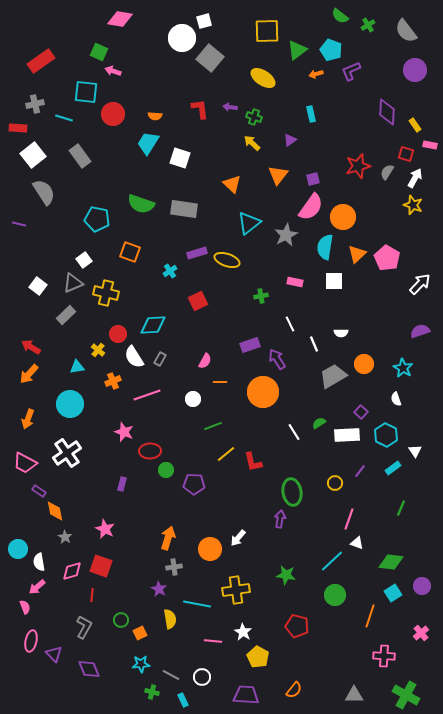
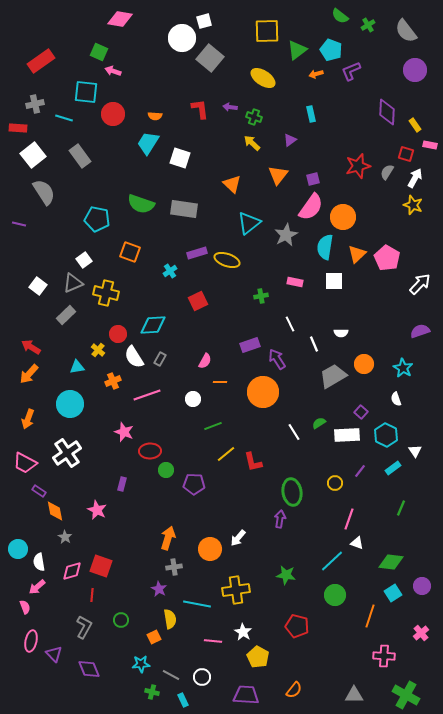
pink star at (105, 529): moved 8 px left, 19 px up
orange square at (140, 633): moved 14 px right, 4 px down
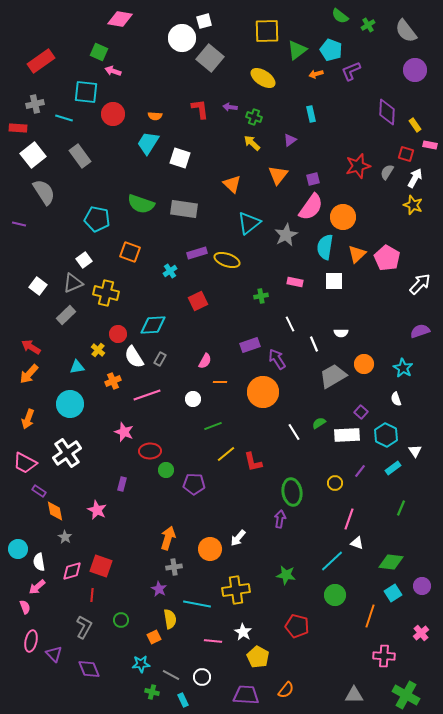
orange semicircle at (294, 690): moved 8 px left
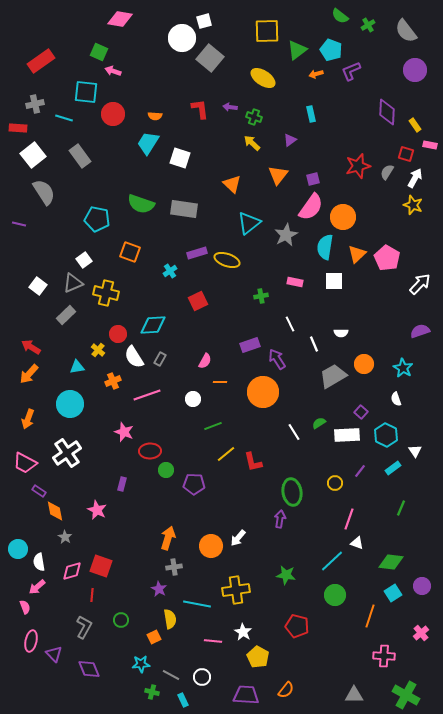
orange circle at (210, 549): moved 1 px right, 3 px up
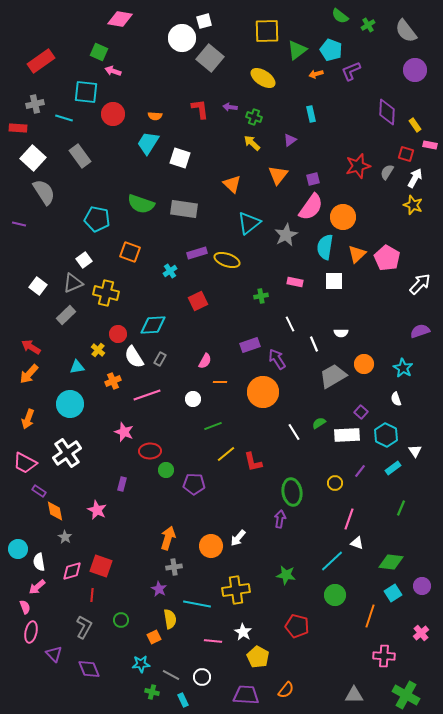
white square at (33, 155): moved 3 px down; rotated 10 degrees counterclockwise
pink ellipse at (31, 641): moved 9 px up
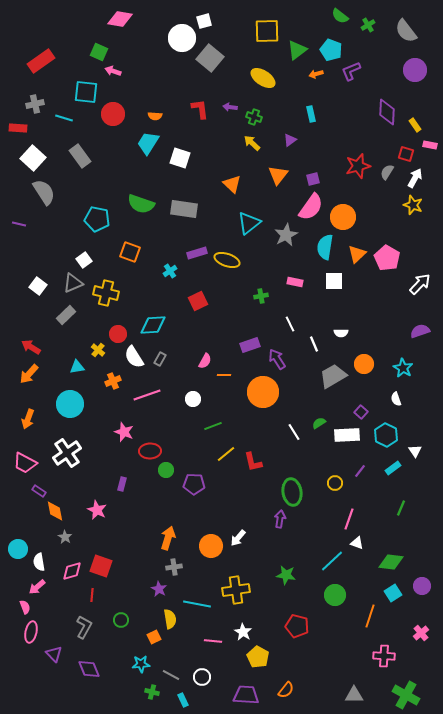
orange line at (220, 382): moved 4 px right, 7 px up
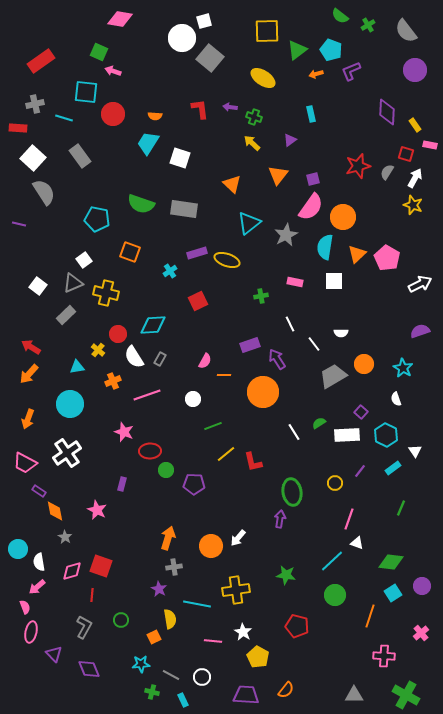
white arrow at (420, 284): rotated 20 degrees clockwise
white line at (314, 344): rotated 14 degrees counterclockwise
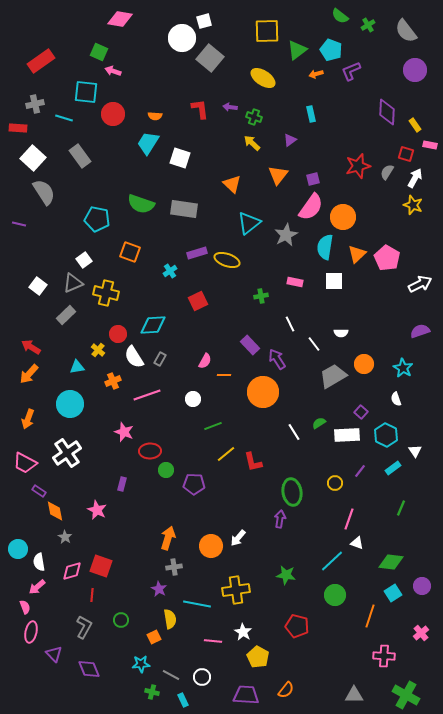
purple rectangle at (250, 345): rotated 66 degrees clockwise
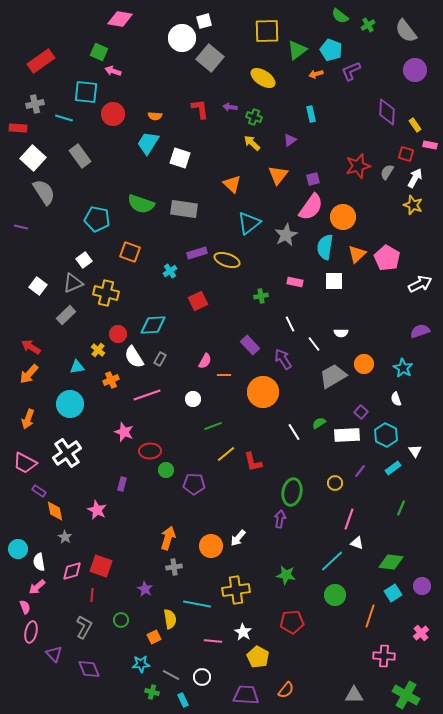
purple line at (19, 224): moved 2 px right, 3 px down
purple arrow at (277, 359): moved 6 px right
orange cross at (113, 381): moved 2 px left, 1 px up
green ellipse at (292, 492): rotated 20 degrees clockwise
purple star at (159, 589): moved 14 px left
red pentagon at (297, 626): moved 5 px left, 4 px up; rotated 20 degrees counterclockwise
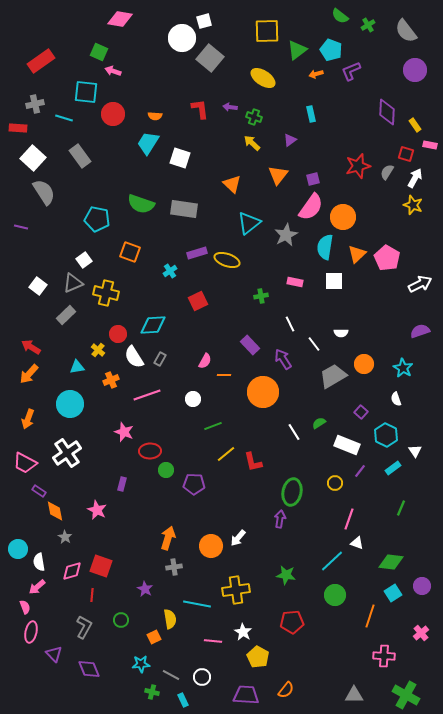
white rectangle at (347, 435): moved 10 px down; rotated 25 degrees clockwise
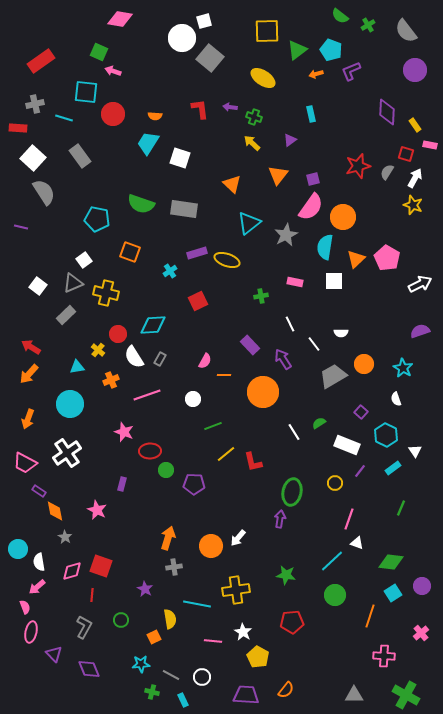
orange triangle at (357, 254): moved 1 px left, 5 px down
